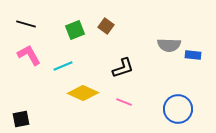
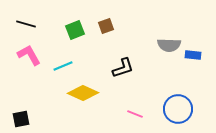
brown square: rotated 35 degrees clockwise
pink line: moved 11 px right, 12 px down
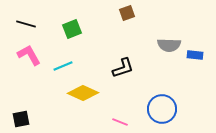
brown square: moved 21 px right, 13 px up
green square: moved 3 px left, 1 px up
blue rectangle: moved 2 px right
blue circle: moved 16 px left
pink line: moved 15 px left, 8 px down
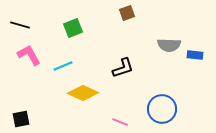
black line: moved 6 px left, 1 px down
green square: moved 1 px right, 1 px up
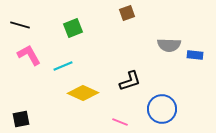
black L-shape: moved 7 px right, 13 px down
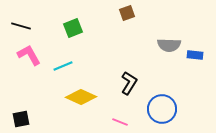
black line: moved 1 px right, 1 px down
black L-shape: moved 1 px left, 2 px down; rotated 40 degrees counterclockwise
yellow diamond: moved 2 px left, 4 px down
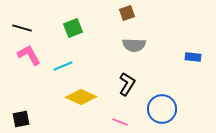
black line: moved 1 px right, 2 px down
gray semicircle: moved 35 px left
blue rectangle: moved 2 px left, 2 px down
black L-shape: moved 2 px left, 1 px down
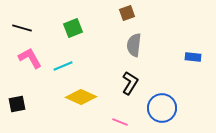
gray semicircle: rotated 95 degrees clockwise
pink L-shape: moved 1 px right, 3 px down
black L-shape: moved 3 px right, 1 px up
blue circle: moved 1 px up
black square: moved 4 px left, 15 px up
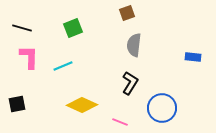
pink L-shape: moved 1 px left, 1 px up; rotated 30 degrees clockwise
yellow diamond: moved 1 px right, 8 px down
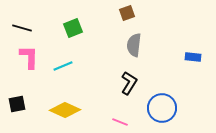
black L-shape: moved 1 px left
yellow diamond: moved 17 px left, 5 px down
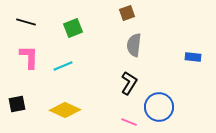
black line: moved 4 px right, 6 px up
blue circle: moved 3 px left, 1 px up
pink line: moved 9 px right
